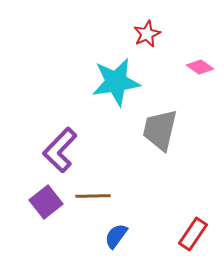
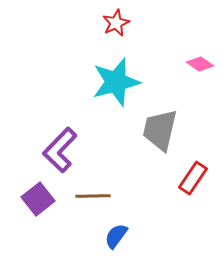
red star: moved 31 px left, 11 px up
pink diamond: moved 3 px up
cyan star: rotated 6 degrees counterclockwise
purple square: moved 8 px left, 3 px up
red rectangle: moved 56 px up
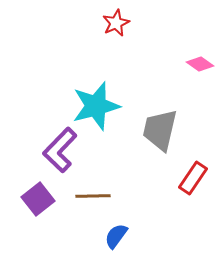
cyan star: moved 20 px left, 24 px down
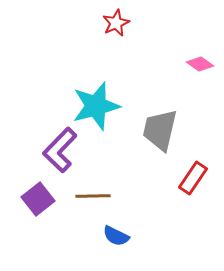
blue semicircle: rotated 100 degrees counterclockwise
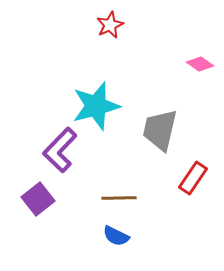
red star: moved 6 px left, 2 px down
brown line: moved 26 px right, 2 px down
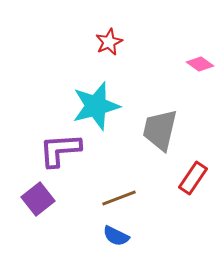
red star: moved 1 px left, 17 px down
purple L-shape: rotated 42 degrees clockwise
brown line: rotated 20 degrees counterclockwise
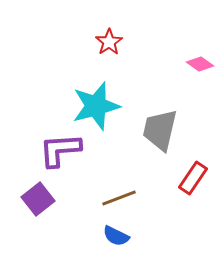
red star: rotated 8 degrees counterclockwise
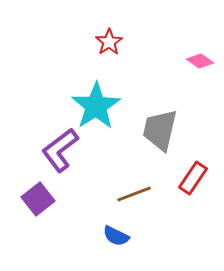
pink diamond: moved 3 px up
cyan star: rotated 18 degrees counterclockwise
purple L-shape: rotated 33 degrees counterclockwise
brown line: moved 15 px right, 4 px up
